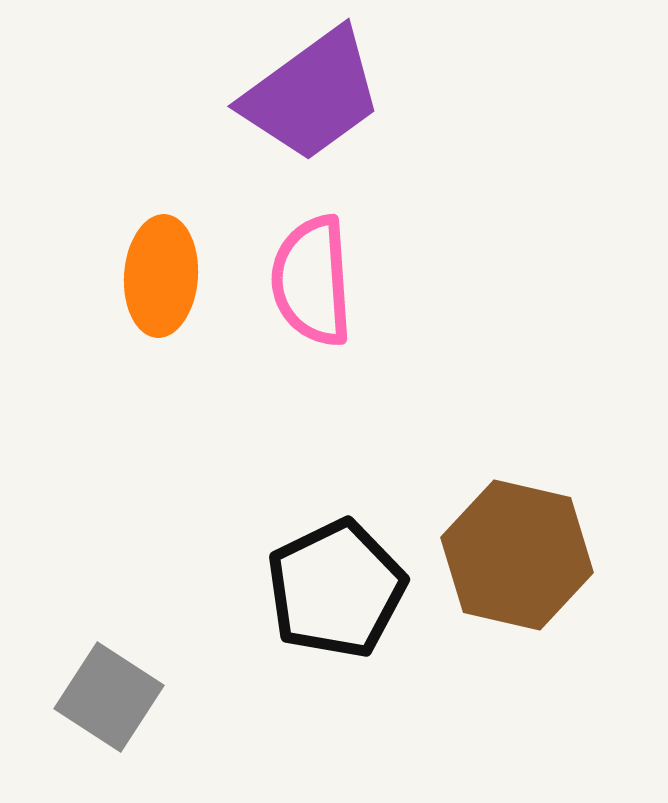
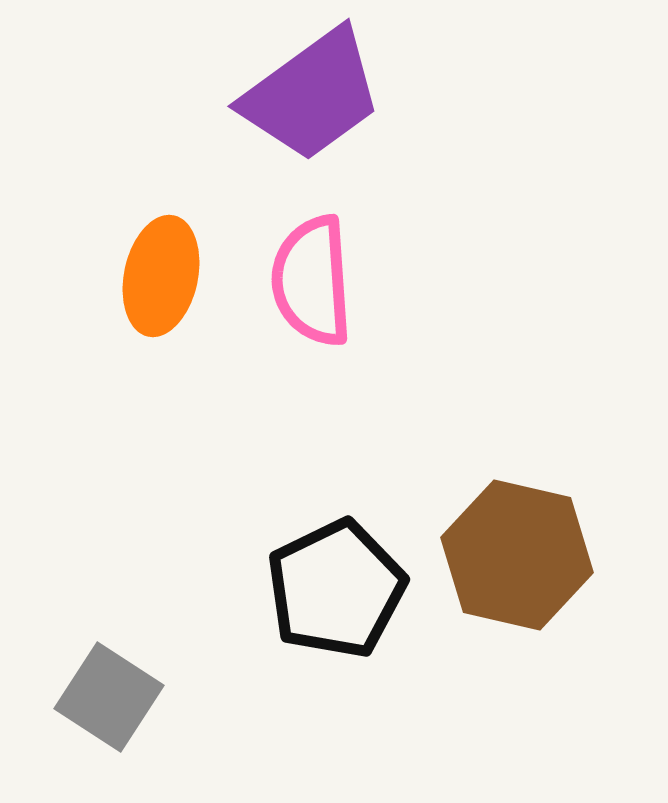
orange ellipse: rotated 8 degrees clockwise
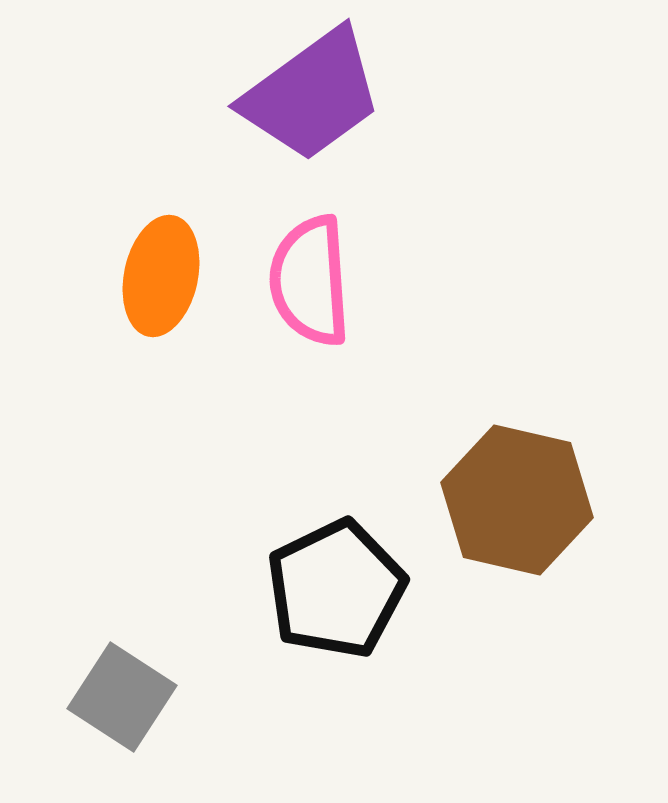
pink semicircle: moved 2 px left
brown hexagon: moved 55 px up
gray square: moved 13 px right
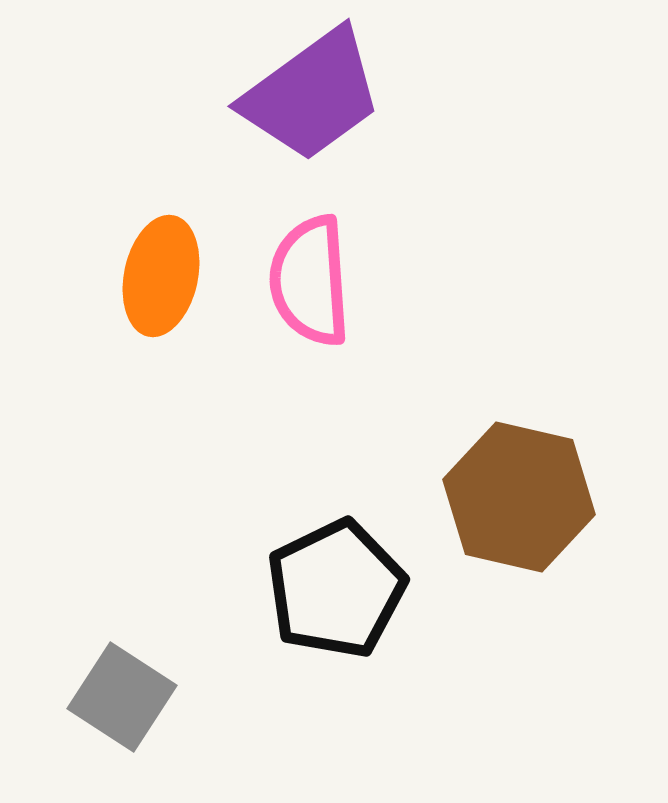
brown hexagon: moved 2 px right, 3 px up
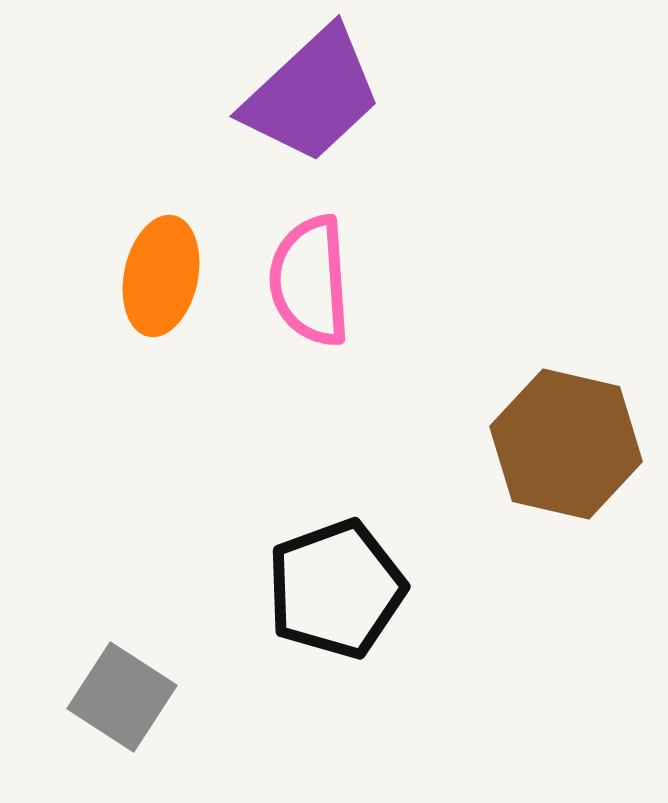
purple trapezoid: rotated 7 degrees counterclockwise
brown hexagon: moved 47 px right, 53 px up
black pentagon: rotated 6 degrees clockwise
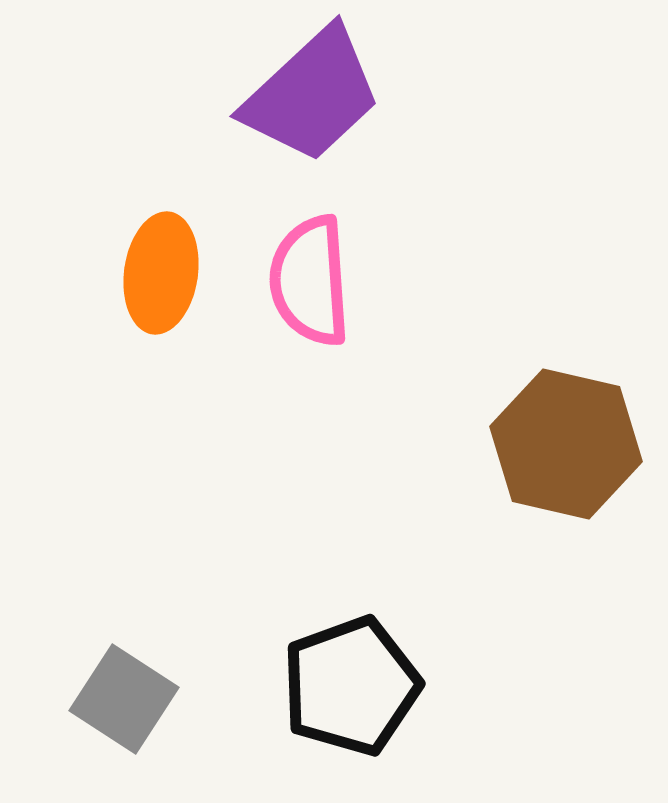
orange ellipse: moved 3 px up; rotated 4 degrees counterclockwise
black pentagon: moved 15 px right, 97 px down
gray square: moved 2 px right, 2 px down
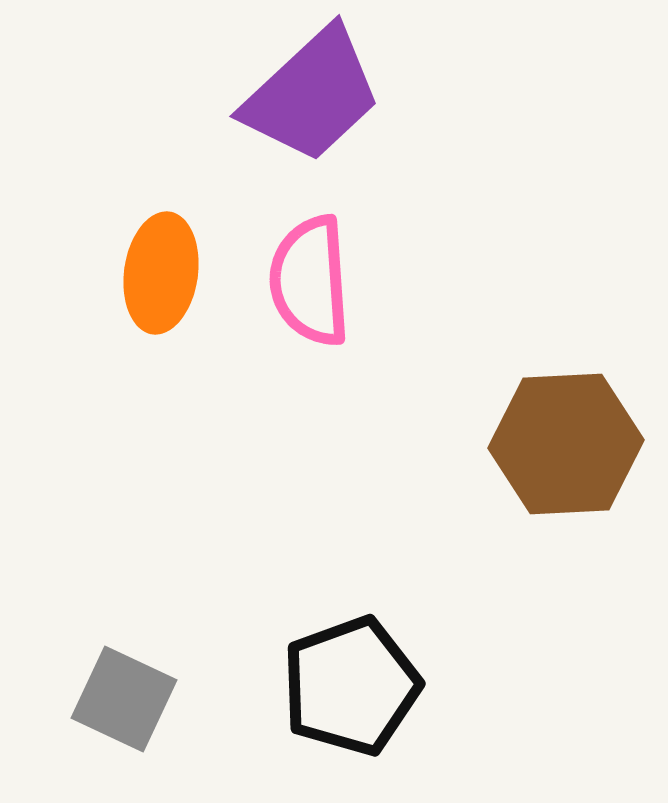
brown hexagon: rotated 16 degrees counterclockwise
gray square: rotated 8 degrees counterclockwise
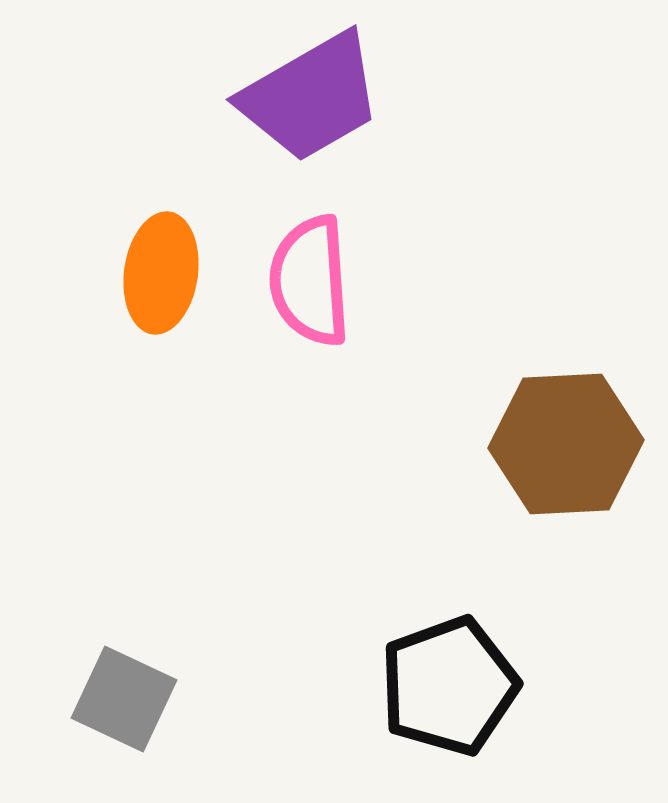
purple trapezoid: moved 1 px left, 2 px down; rotated 13 degrees clockwise
black pentagon: moved 98 px right
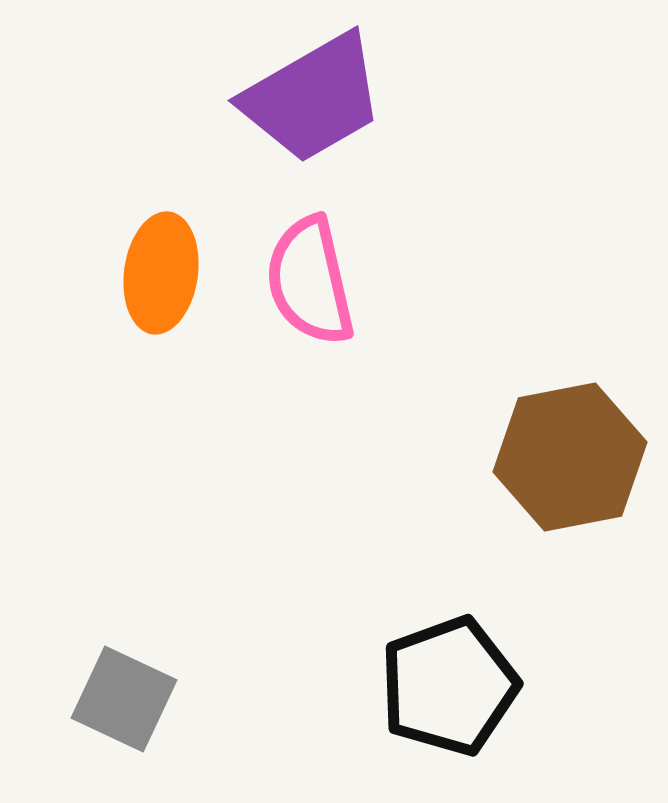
purple trapezoid: moved 2 px right, 1 px down
pink semicircle: rotated 9 degrees counterclockwise
brown hexagon: moved 4 px right, 13 px down; rotated 8 degrees counterclockwise
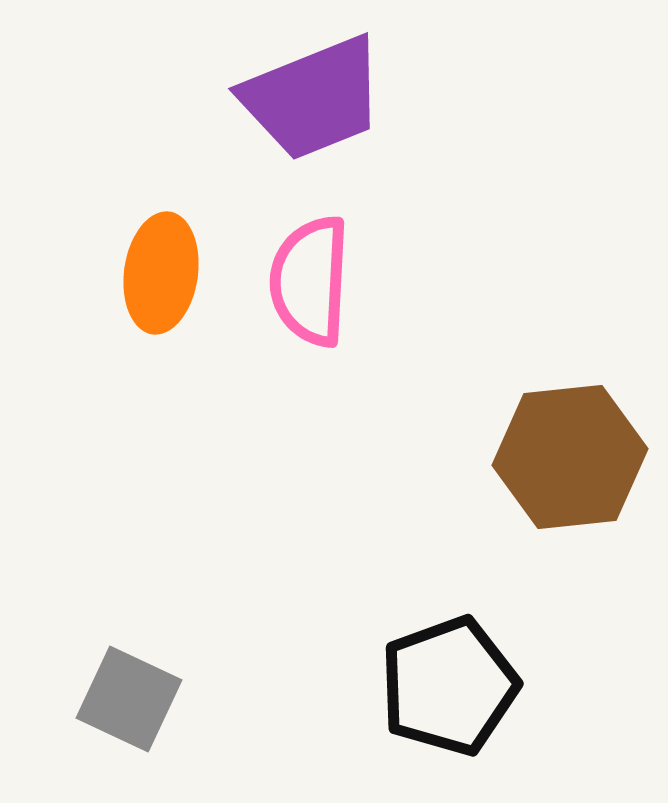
purple trapezoid: rotated 8 degrees clockwise
pink semicircle: rotated 16 degrees clockwise
brown hexagon: rotated 5 degrees clockwise
gray square: moved 5 px right
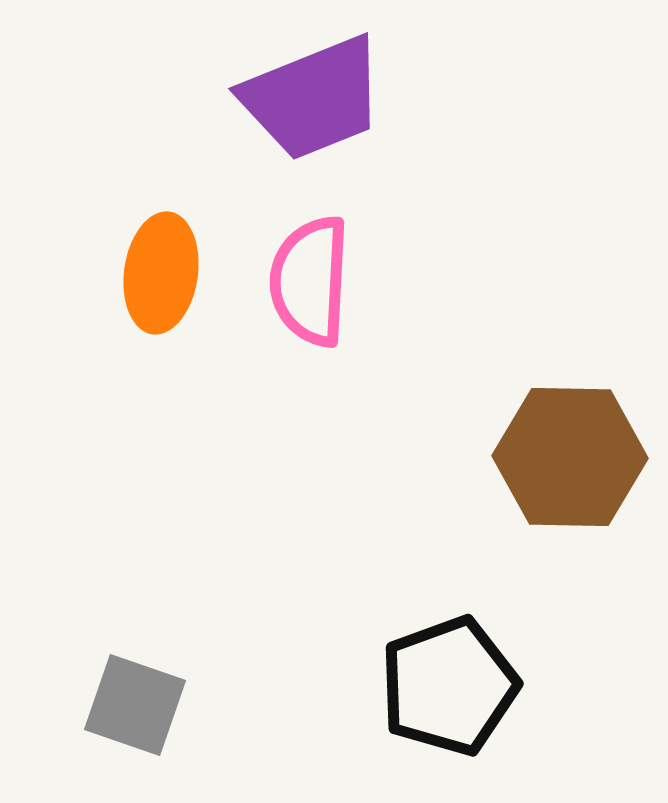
brown hexagon: rotated 7 degrees clockwise
gray square: moved 6 px right, 6 px down; rotated 6 degrees counterclockwise
